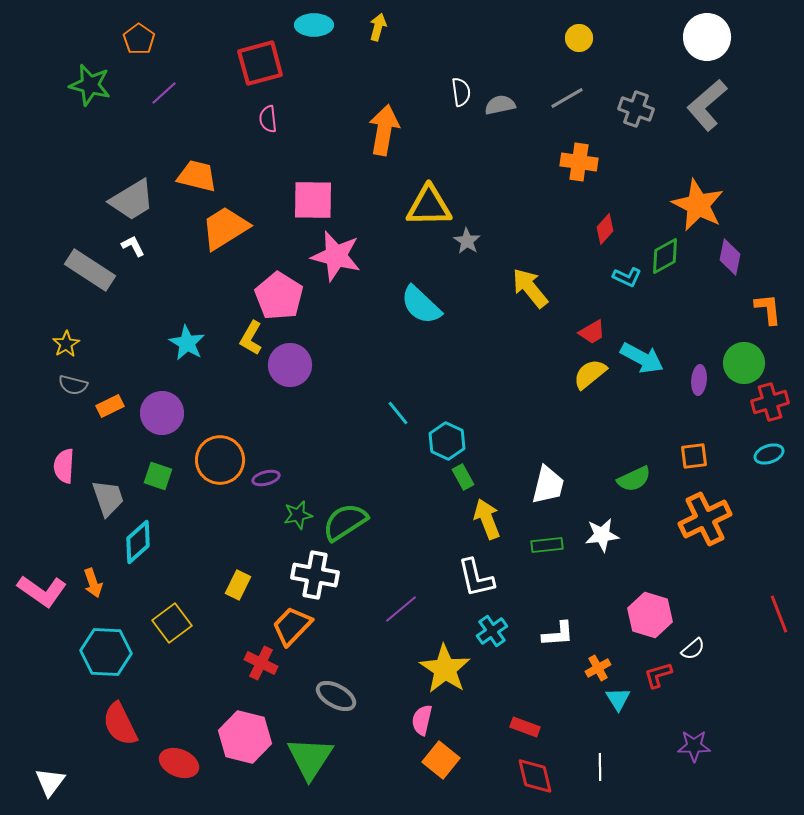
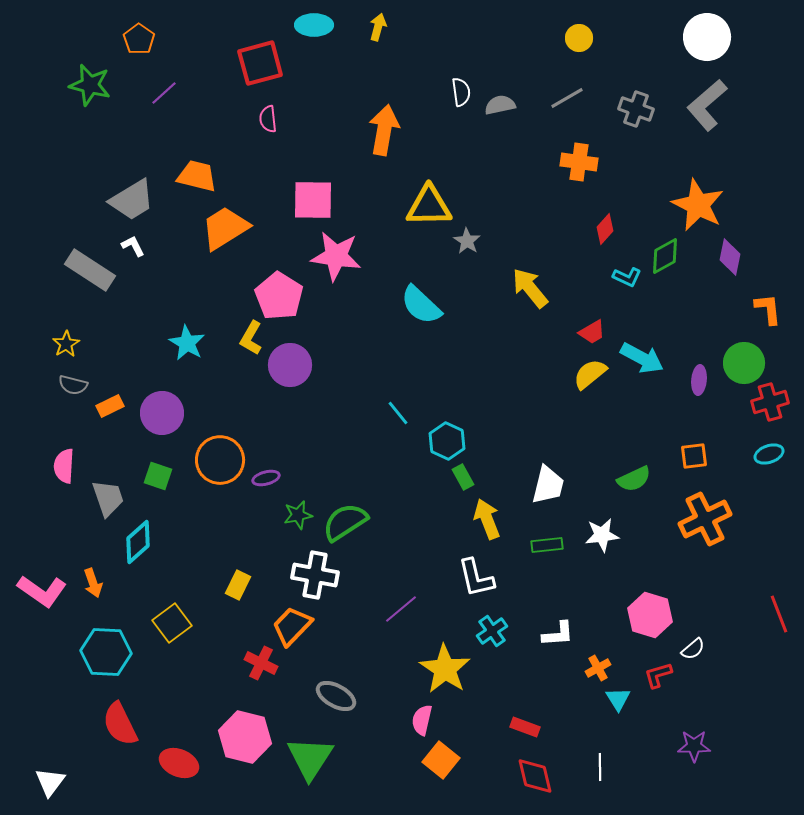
pink star at (336, 256): rotated 6 degrees counterclockwise
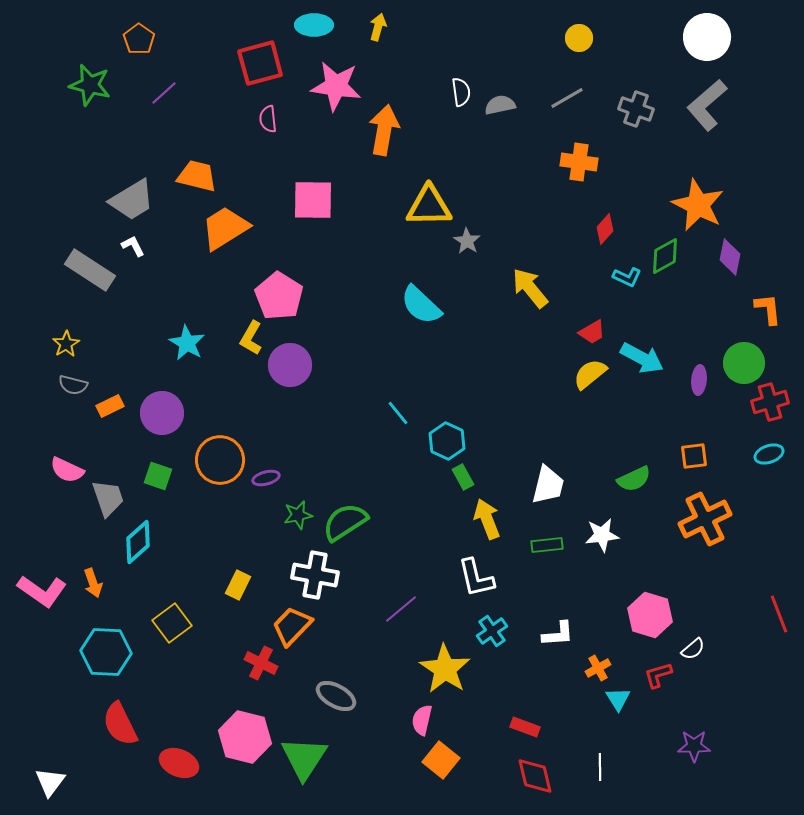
pink star at (336, 256): moved 170 px up
pink semicircle at (64, 466): moved 3 px right, 4 px down; rotated 68 degrees counterclockwise
green triangle at (310, 758): moved 6 px left
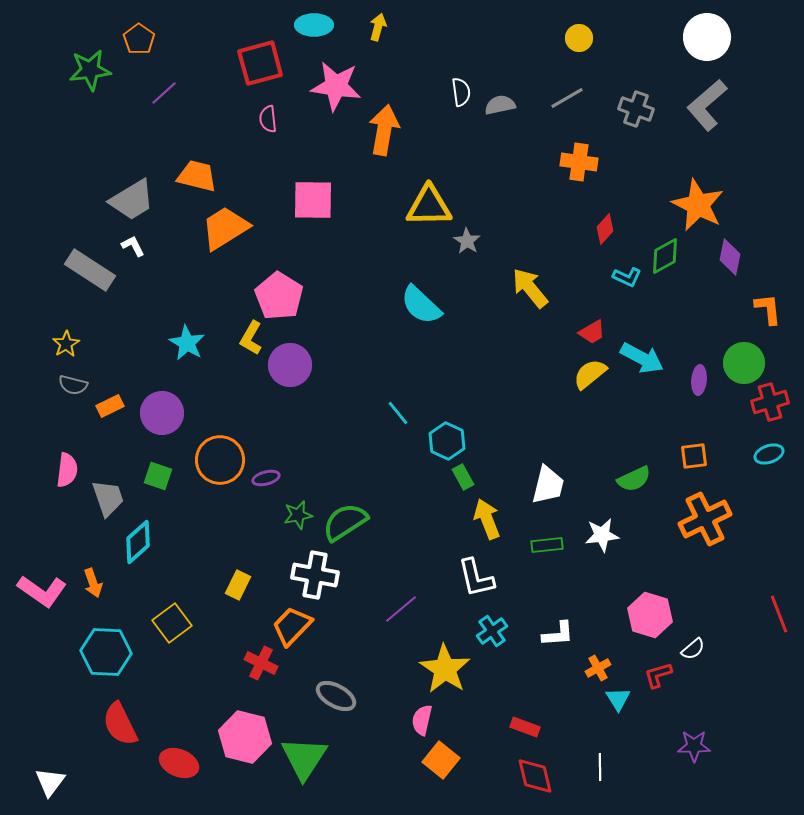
green star at (90, 85): moved 15 px up; rotated 21 degrees counterclockwise
pink semicircle at (67, 470): rotated 108 degrees counterclockwise
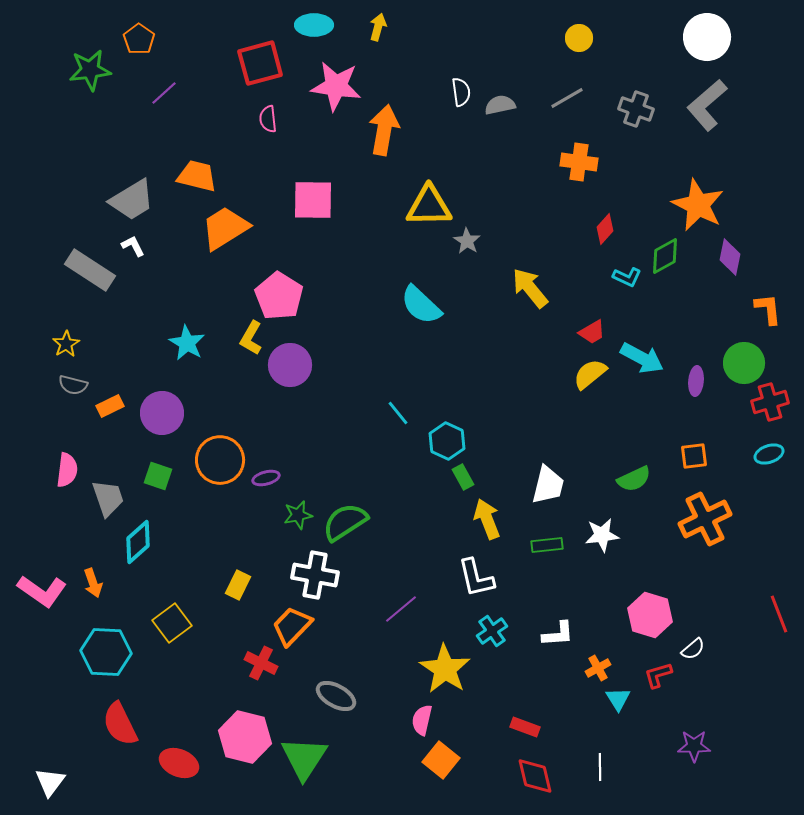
purple ellipse at (699, 380): moved 3 px left, 1 px down
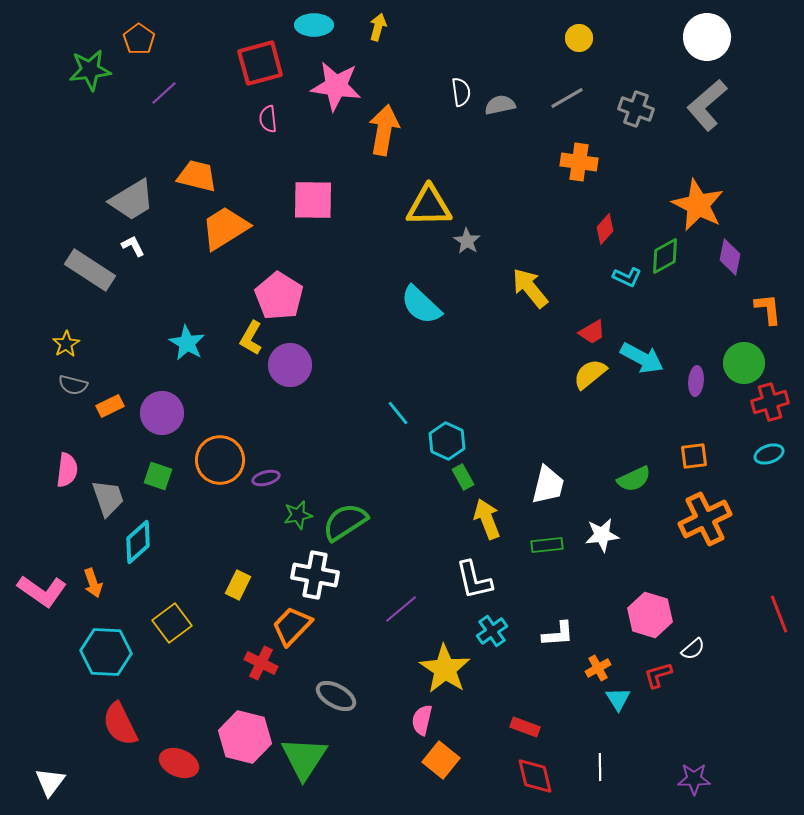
white L-shape at (476, 578): moved 2 px left, 2 px down
purple star at (694, 746): moved 33 px down
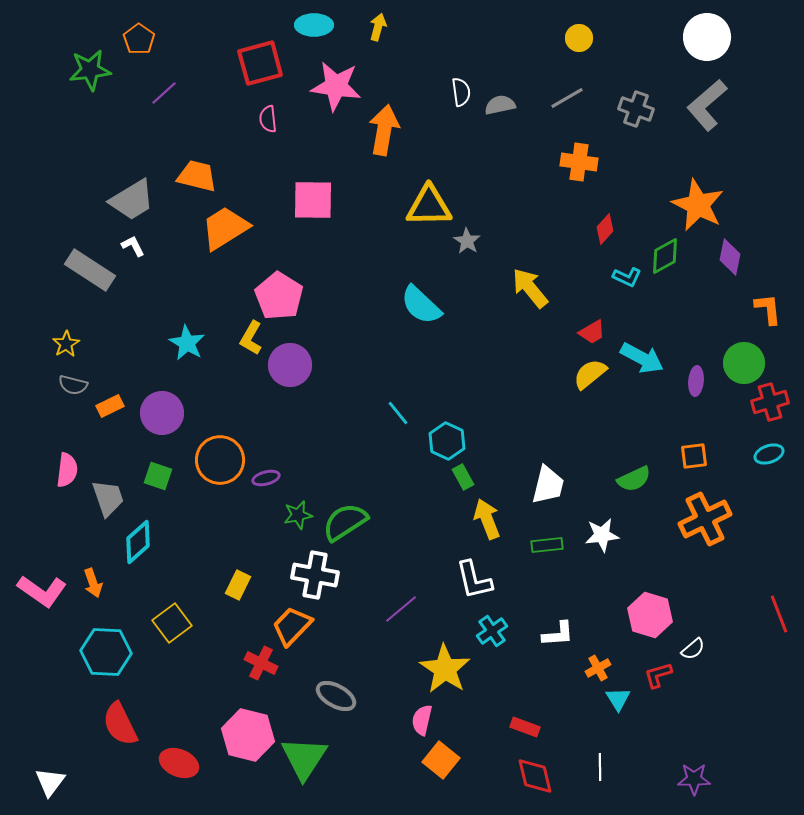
pink hexagon at (245, 737): moved 3 px right, 2 px up
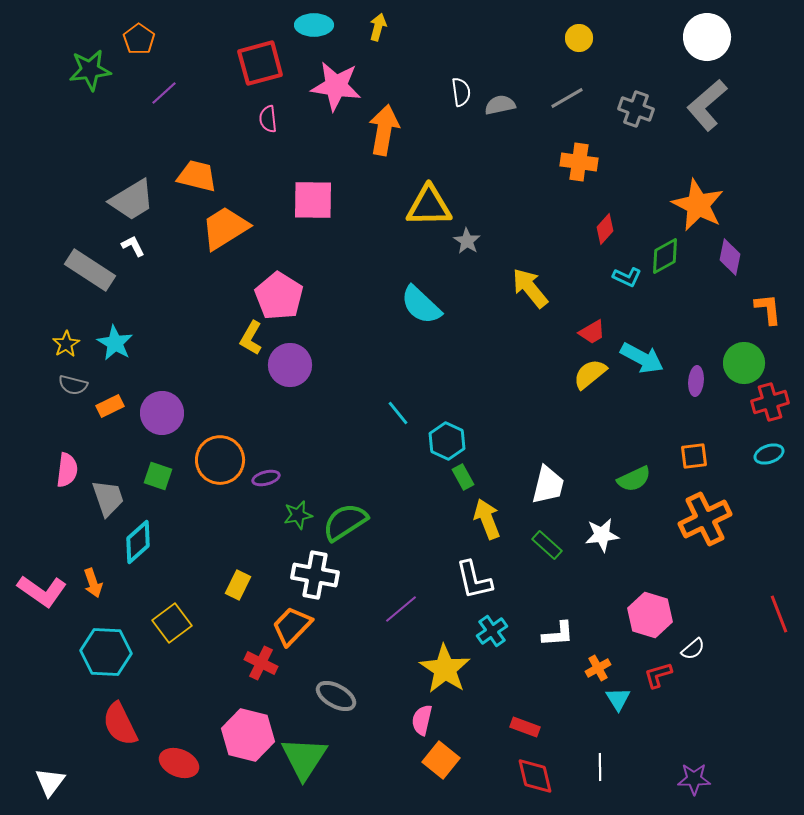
cyan star at (187, 343): moved 72 px left
green rectangle at (547, 545): rotated 48 degrees clockwise
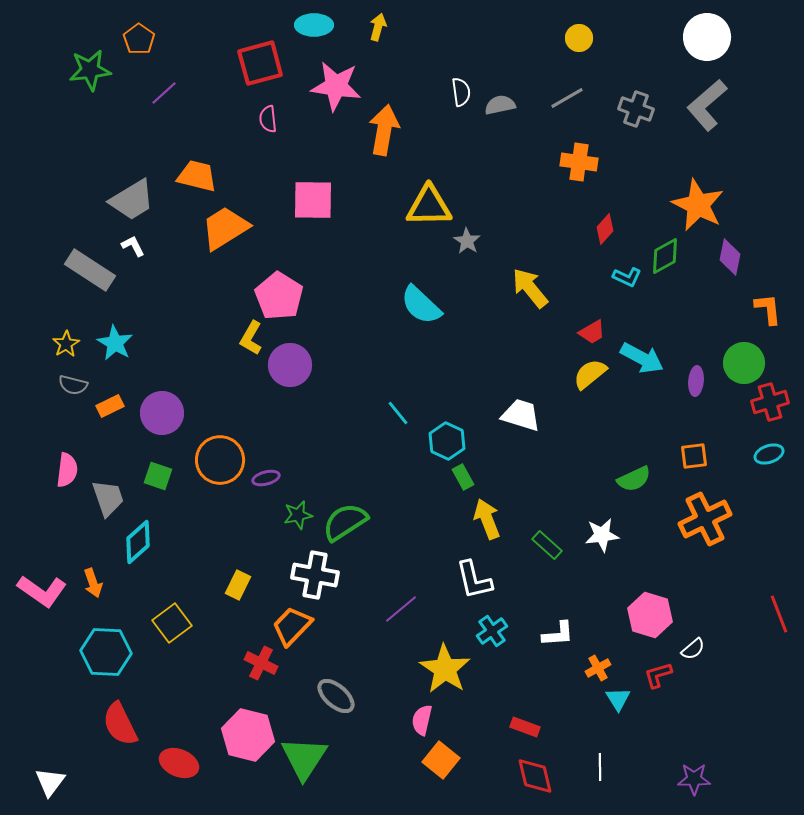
white trapezoid at (548, 485): moved 27 px left, 70 px up; rotated 87 degrees counterclockwise
gray ellipse at (336, 696): rotated 12 degrees clockwise
